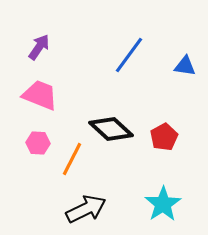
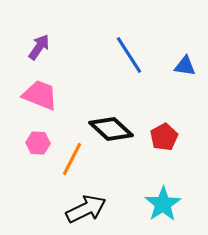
blue line: rotated 69 degrees counterclockwise
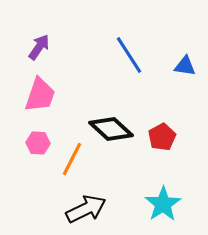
pink trapezoid: rotated 87 degrees clockwise
red pentagon: moved 2 px left
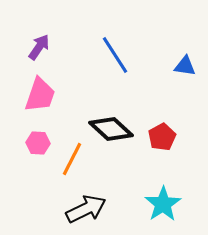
blue line: moved 14 px left
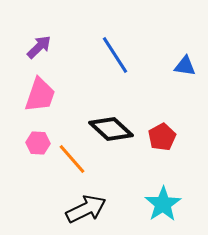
purple arrow: rotated 12 degrees clockwise
orange line: rotated 68 degrees counterclockwise
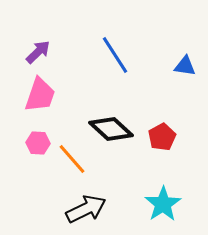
purple arrow: moved 1 px left, 5 px down
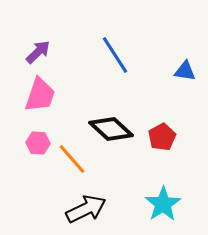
blue triangle: moved 5 px down
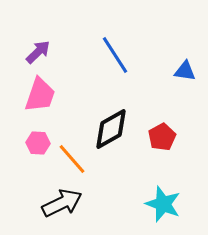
black diamond: rotated 72 degrees counterclockwise
cyan star: rotated 18 degrees counterclockwise
black arrow: moved 24 px left, 6 px up
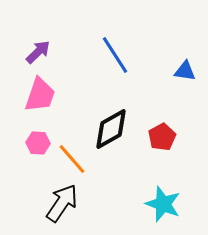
black arrow: rotated 30 degrees counterclockwise
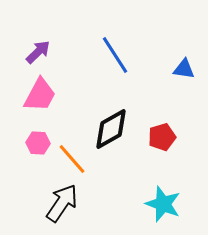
blue triangle: moved 1 px left, 2 px up
pink trapezoid: rotated 9 degrees clockwise
red pentagon: rotated 12 degrees clockwise
